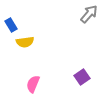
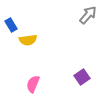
gray arrow: moved 1 px left, 1 px down
yellow semicircle: moved 3 px right, 2 px up
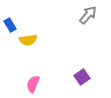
blue rectangle: moved 1 px left
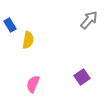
gray arrow: moved 1 px right, 5 px down
yellow semicircle: rotated 72 degrees counterclockwise
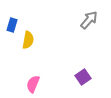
blue rectangle: moved 2 px right; rotated 48 degrees clockwise
purple square: moved 1 px right
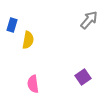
pink semicircle: rotated 30 degrees counterclockwise
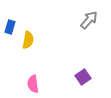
blue rectangle: moved 2 px left, 2 px down
